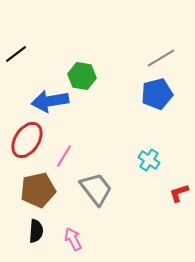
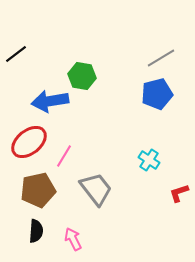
red ellipse: moved 2 px right, 2 px down; rotated 18 degrees clockwise
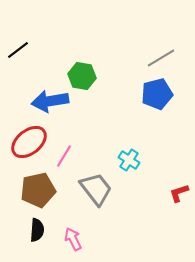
black line: moved 2 px right, 4 px up
cyan cross: moved 20 px left
black semicircle: moved 1 px right, 1 px up
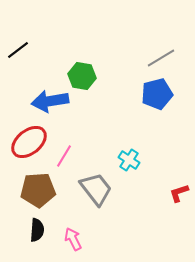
brown pentagon: rotated 8 degrees clockwise
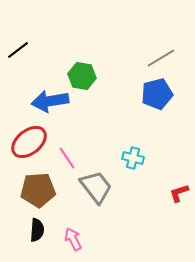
pink line: moved 3 px right, 2 px down; rotated 65 degrees counterclockwise
cyan cross: moved 4 px right, 2 px up; rotated 20 degrees counterclockwise
gray trapezoid: moved 2 px up
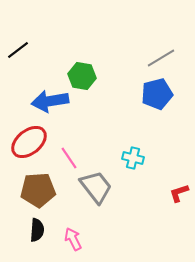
pink line: moved 2 px right
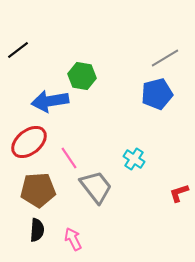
gray line: moved 4 px right
cyan cross: moved 1 px right, 1 px down; rotated 20 degrees clockwise
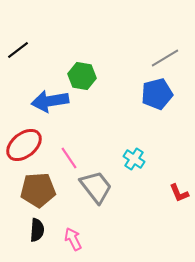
red ellipse: moved 5 px left, 3 px down
red L-shape: rotated 95 degrees counterclockwise
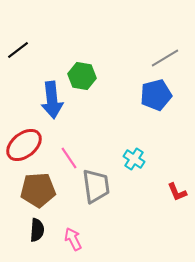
blue pentagon: moved 1 px left, 1 px down
blue arrow: moved 2 px right, 1 px up; rotated 87 degrees counterclockwise
gray trapezoid: moved 1 px up; rotated 30 degrees clockwise
red L-shape: moved 2 px left, 1 px up
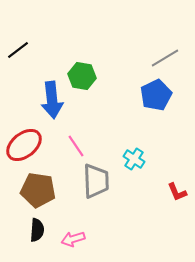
blue pentagon: rotated 12 degrees counterclockwise
pink line: moved 7 px right, 12 px up
gray trapezoid: moved 5 px up; rotated 6 degrees clockwise
brown pentagon: rotated 12 degrees clockwise
pink arrow: rotated 80 degrees counterclockwise
